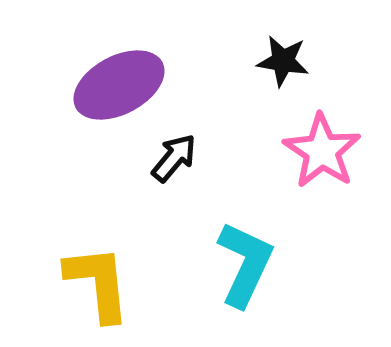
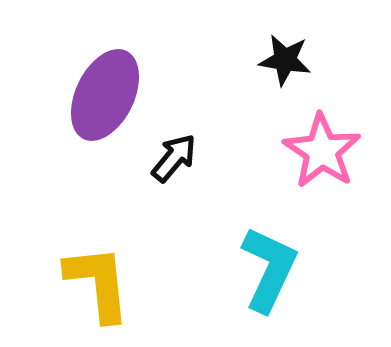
black star: moved 2 px right, 1 px up
purple ellipse: moved 14 px left, 10 px down; rotated 36 degrees counterclockwise
cyan L-shape: moved 24 px right, 5 px down
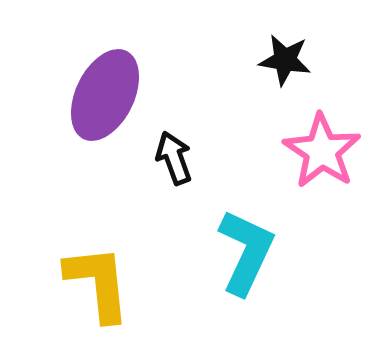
black arrow: rotated 60 degrees counterclockwise
cyan L-shape: moved 23 px left, 17 px up
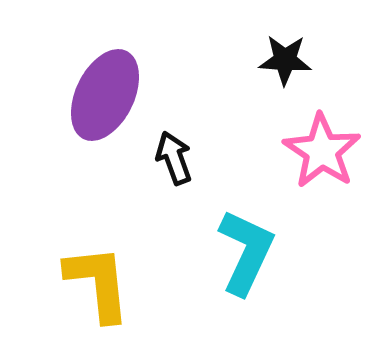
black star: rotated 6 degrees counterclockwise
